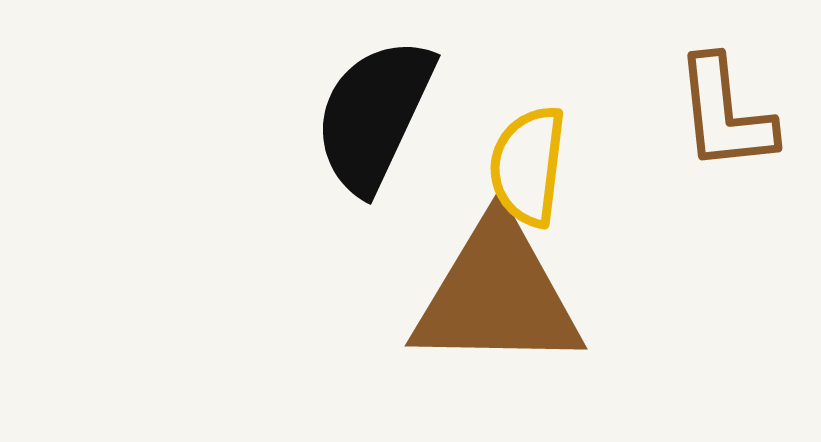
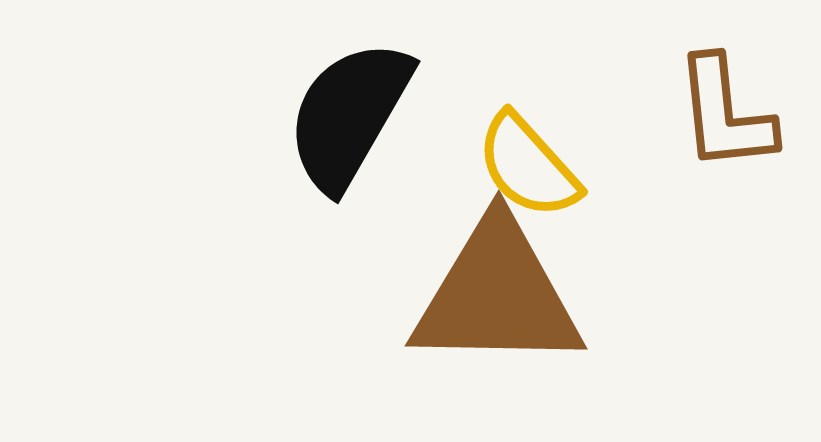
black semicircle: moved 25 px left; rotated 5 degrees clockwise
yellow semicircle: rotated 49 degrees counterclockwise
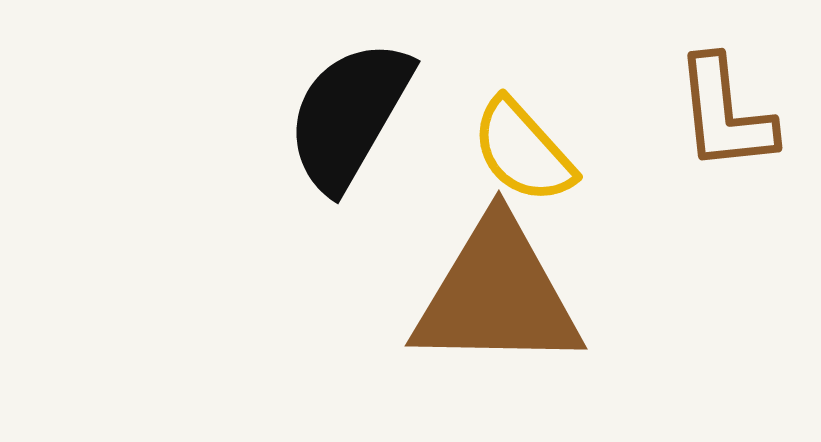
yellow semicircle: moved 5 px left, 15 px up
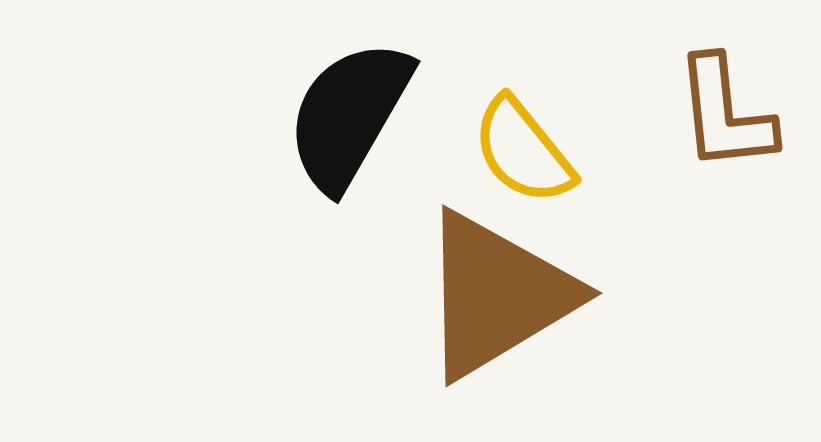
yellow semicircle: rotated 3 degrees clockwise
brown triangle: rotated 32 degrees counterclockwise
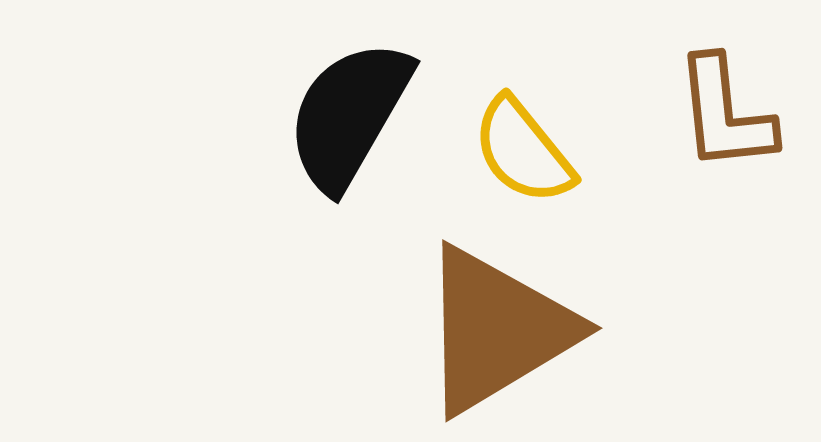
brown triangle: moved 35 px down
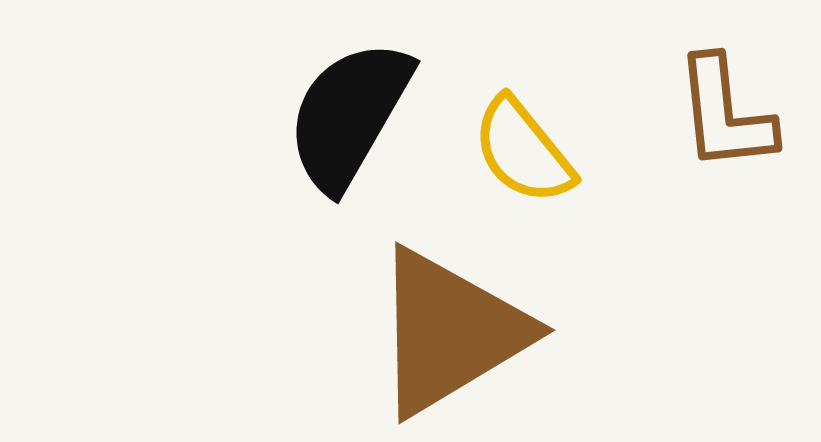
brown triangle: moved 47 px left, 2 px down
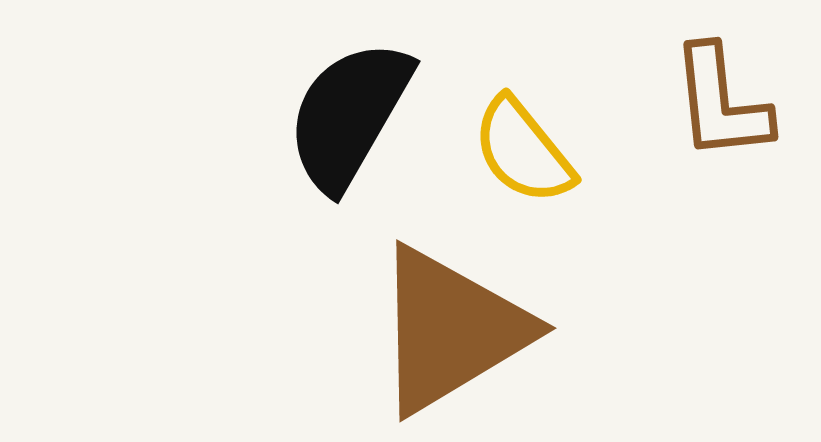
brown L-shape: moved 4 px left, 11 px up
brown triangle: moved 1 px right, 2 px up
